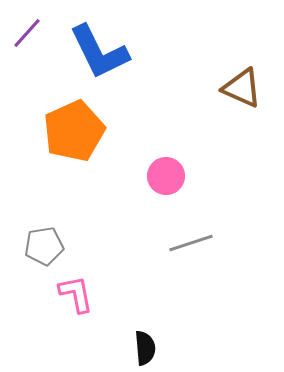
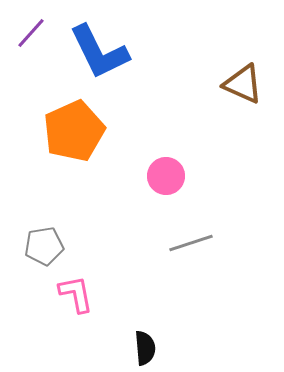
purple line: moved 4 px right
brown triangle: moved 1 px right, 4 px up
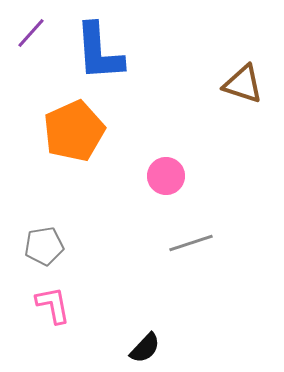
blue L-shape: rotated 22 degrees clockwise
brown triangle: rotated 6 degrees counterclockwise
pink L-shape: moved 23 px left, 11 px down
black semicircle: rotated 48 degrees clockwise
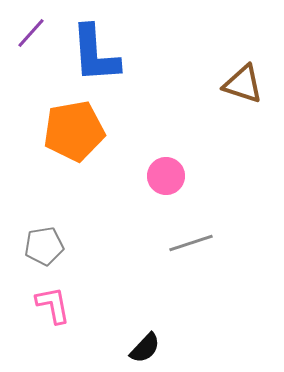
blue L-shape: moved 4 px left, 2 px down
orange pentagon: rotated 14 degrees clockwise
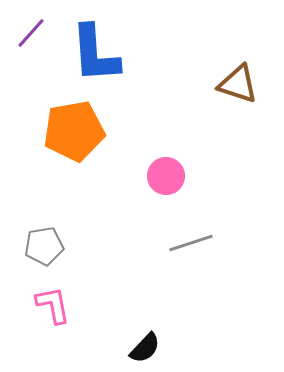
brown triangle: moved 5 px left
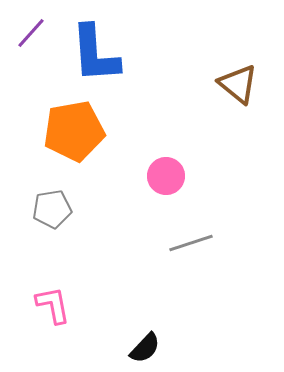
brown triangle: rotated 21 degrees clockwise
gray pentagon: moved 8 px right, 37 px up
